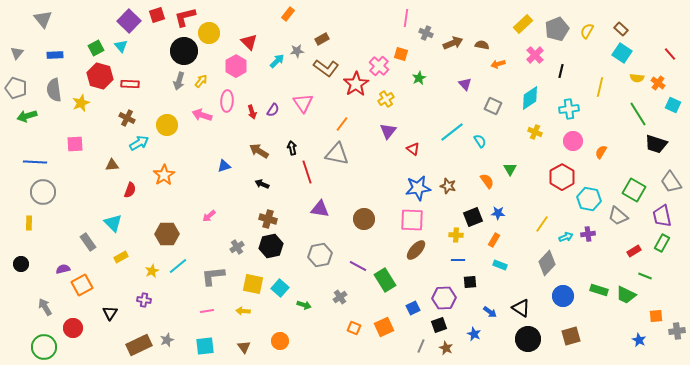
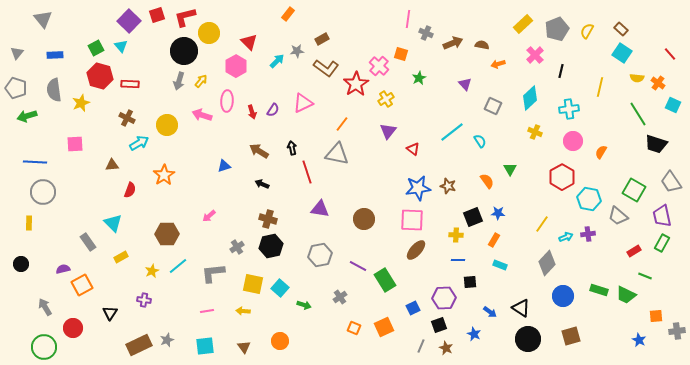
pink line at (406, 18): moved 2 px right, 1 px down
cyan diamond at (530, 98): rotated 10 degrees counterclockwise
pink triangle at (303, 103): rotated 40 degrees clockwise
gray L-shape at (213, 276): moved 3 px up
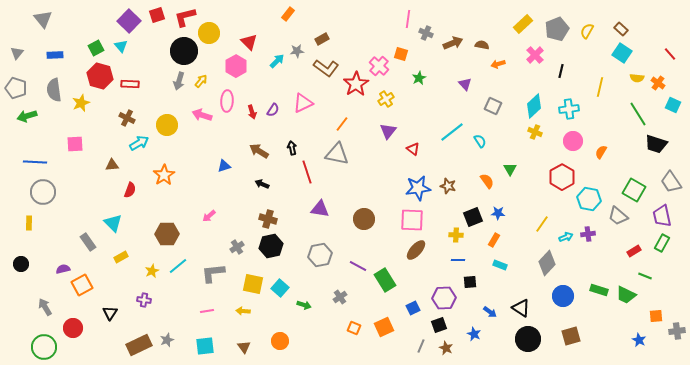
cyan diamond at (530, 98): moved 4 px right, 8 px down
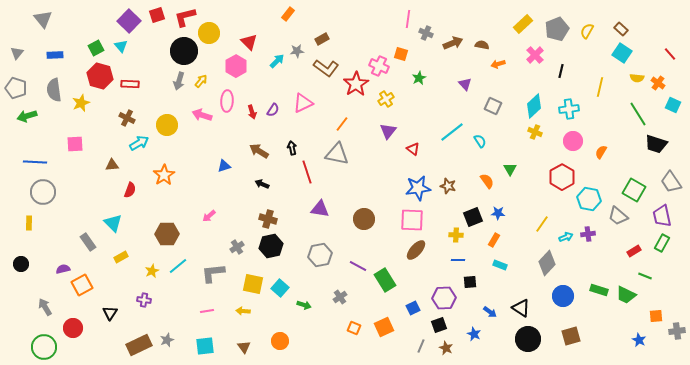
pink cross at (379, 66): rotated 18 degrees counterclockwise
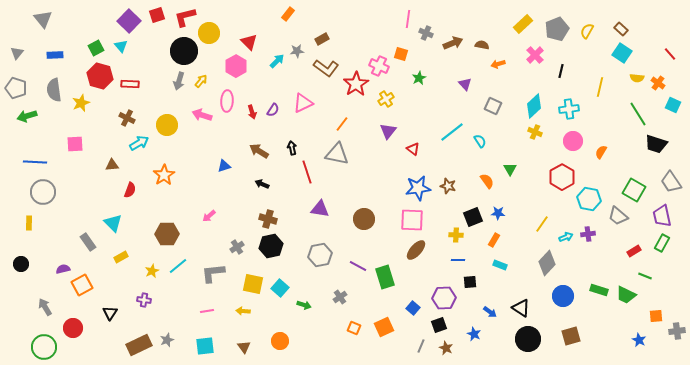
green rectangle at (385, 280): moved 3 px up; rotated 15 degrees clockwise
blue square at (413, 308): rotated 24 degrees counterclockwise
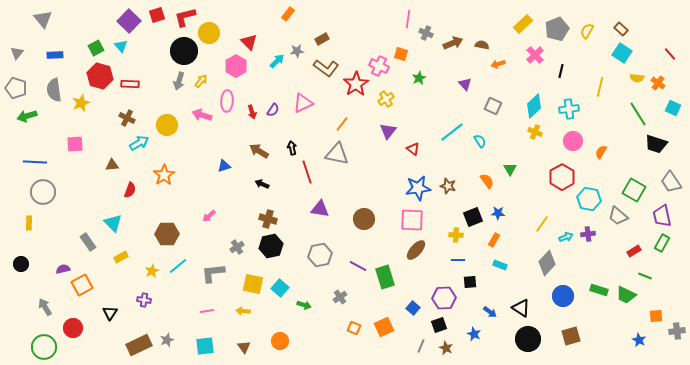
cyan square at (673, 105): moved 3 px down
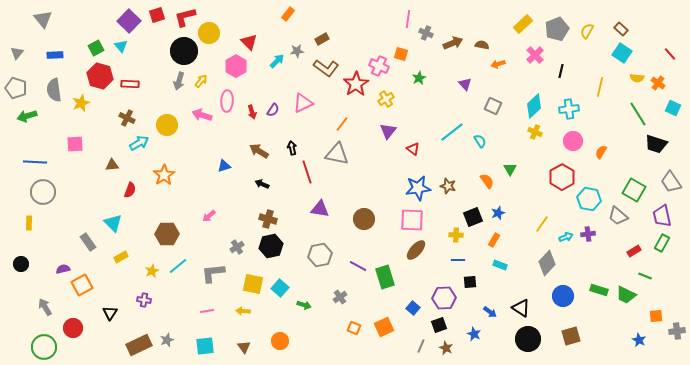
blue star at (498, 213): rotated 24 degrees counterclockwise
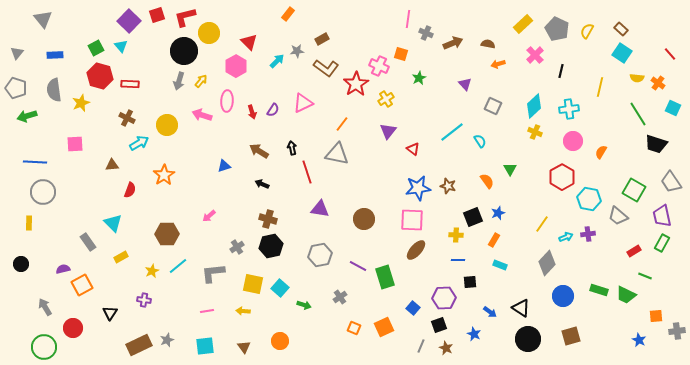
gray pentagon at (557, 29): rotated 25 degrees counterclockwise
brown semicircle at (482, 45): moved 6 px right, 1 px up
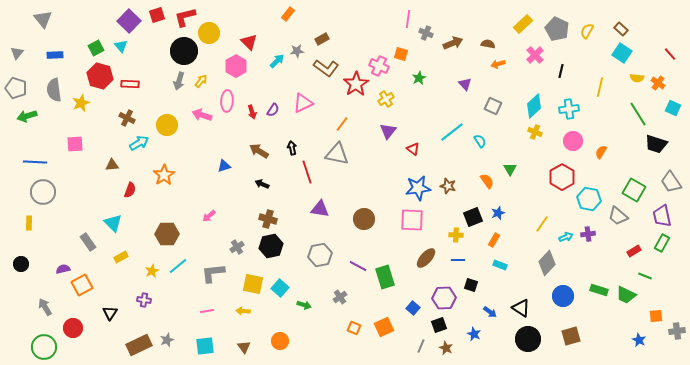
brown ellipse at (416, 250): moved 10 px right, 8 px down
black square at (470, 282): moved 1 px right, 3 px down; rotated 24 degrees clockwise
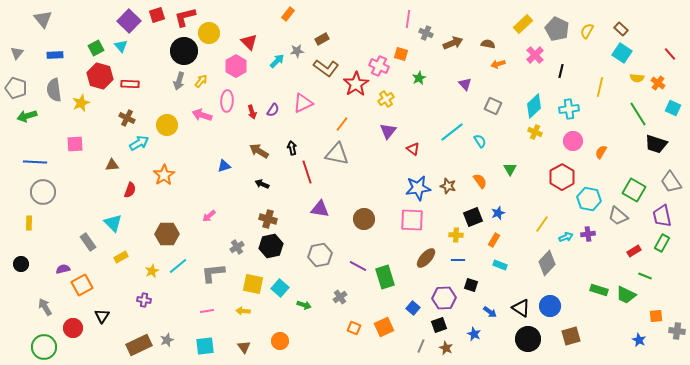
orange semicircle at (487, 181): moved 7 px left
blue circle at (563, 296): moved 13 px left, 10 px down
black triangle at (110, 313): moved 8 px left, 3 px down
gray cross at (677, 331): rotated 14 degrees clockwise
